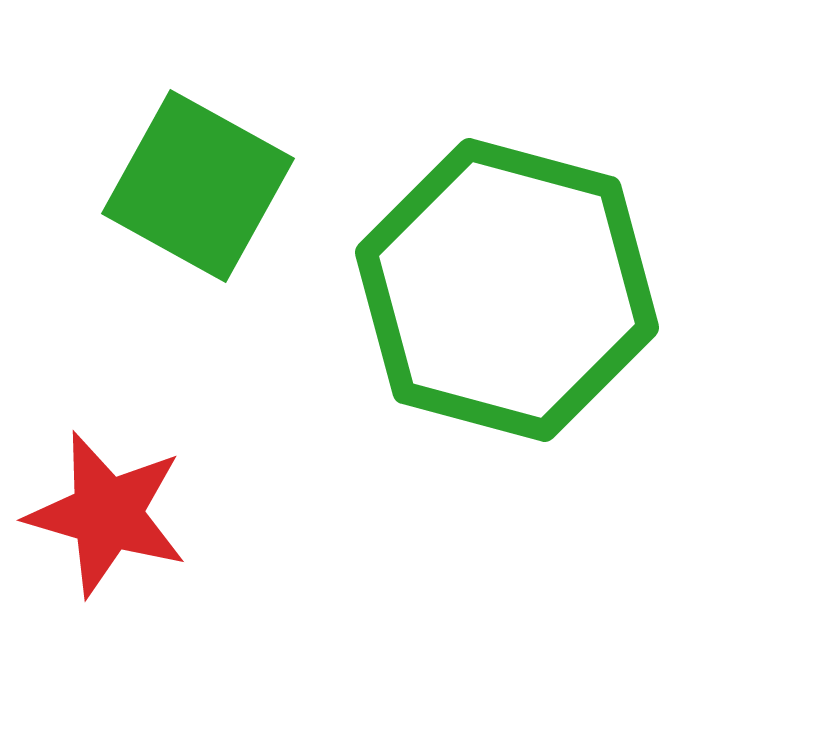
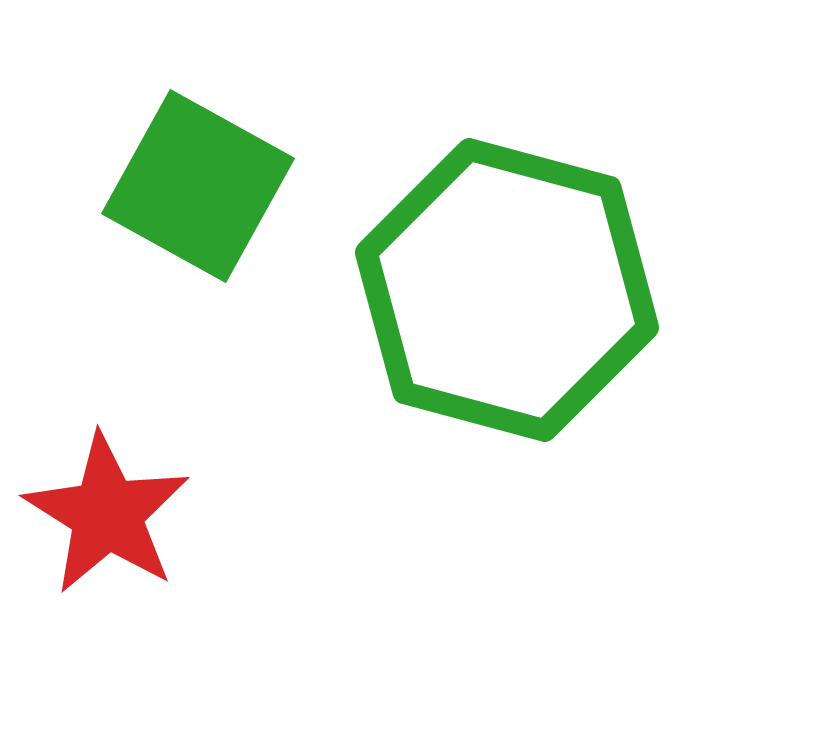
red star: rotated 16 degrees clockwise
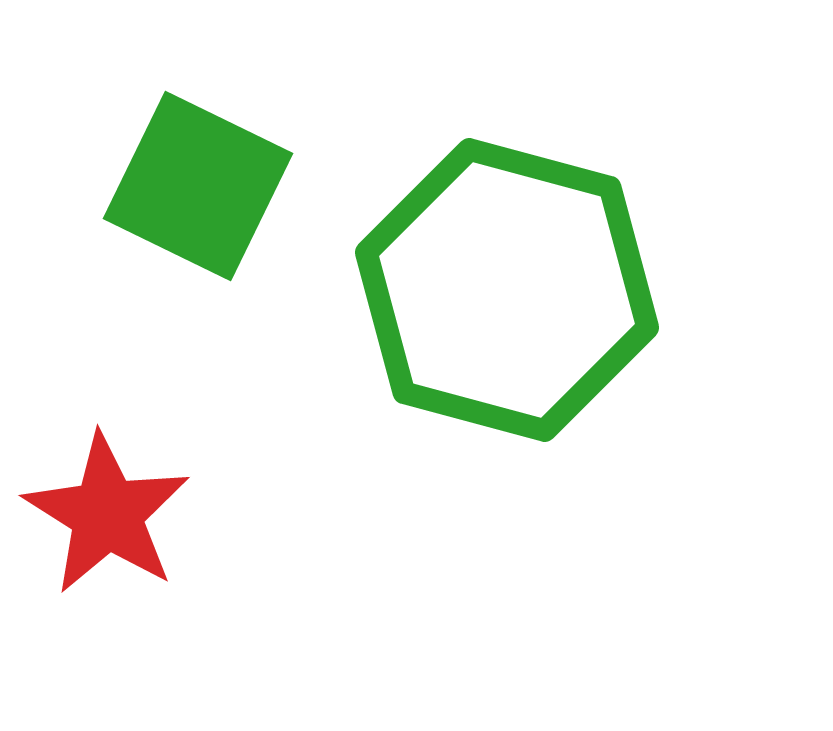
green square: rotated 3 degrees counterclockwise
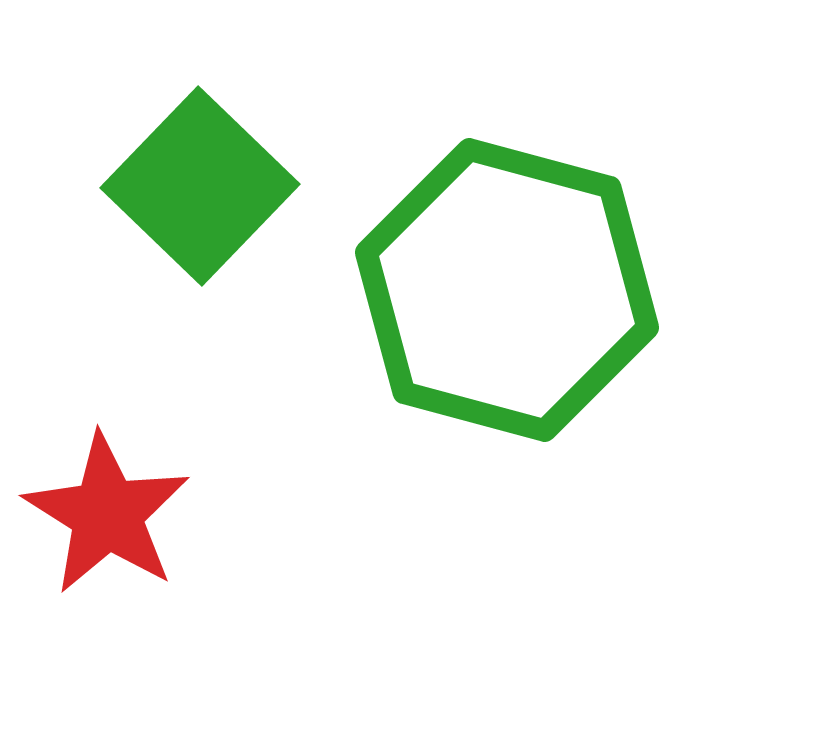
green square: moved 2 px right; rotated 18 degrees clockwise
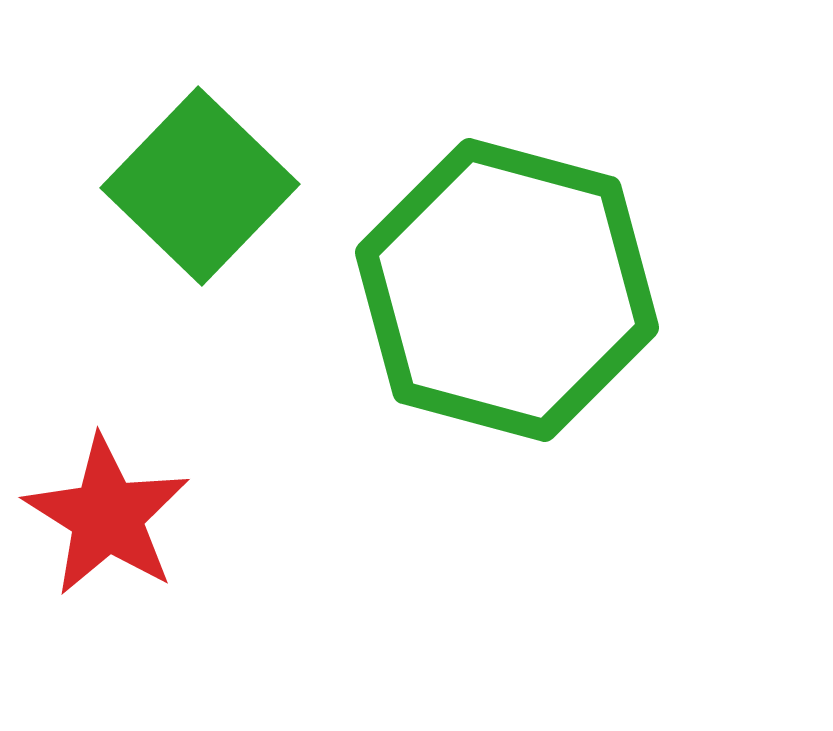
red star: moved 2 px down
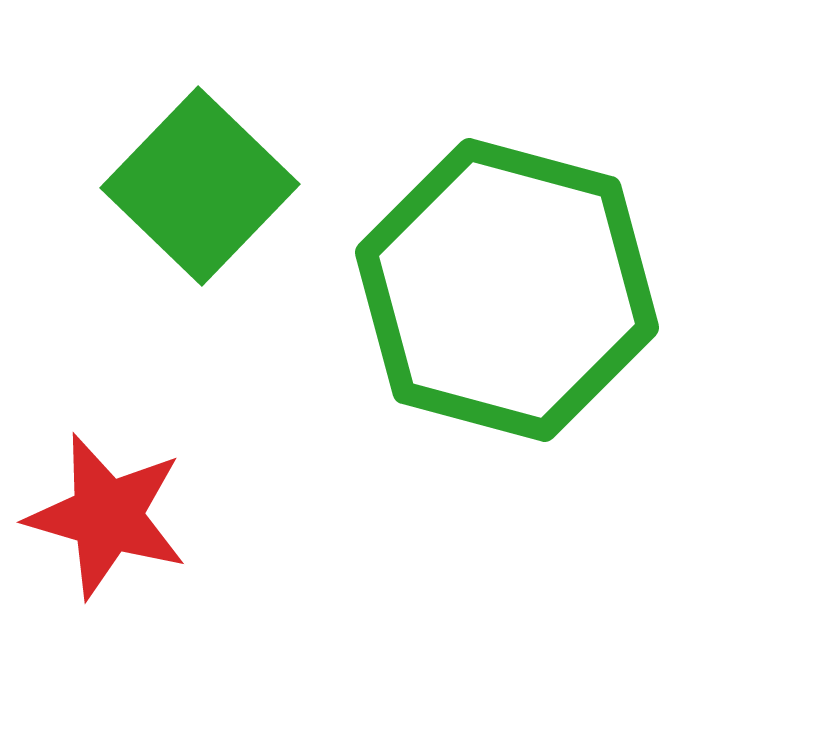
red star: rotated 16 degrees counterclockwise
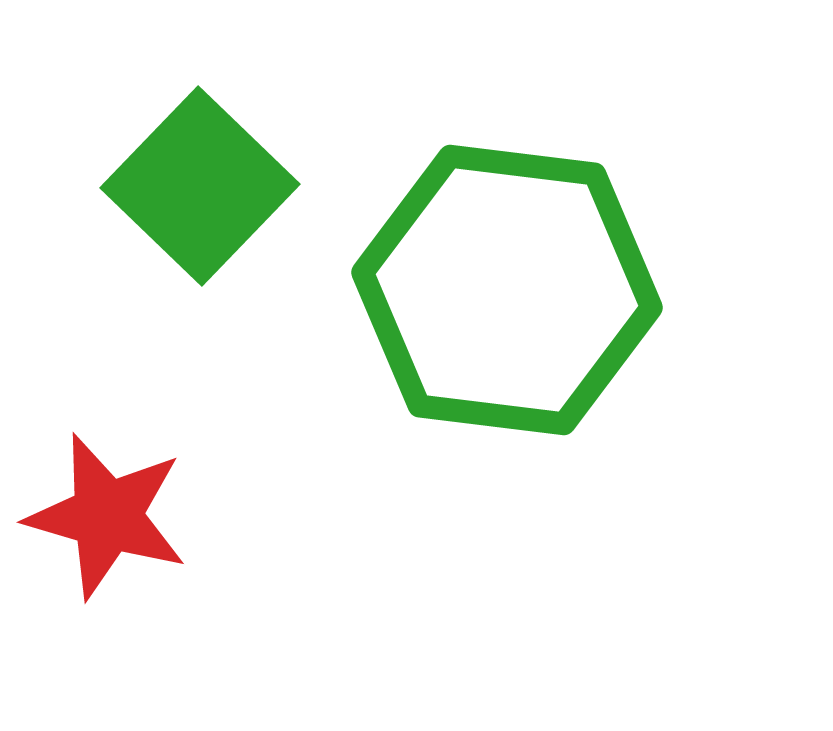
green hexagon: rotated 8 degrees counterclockwise
